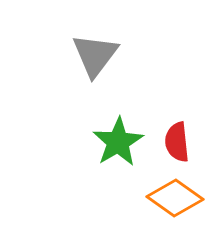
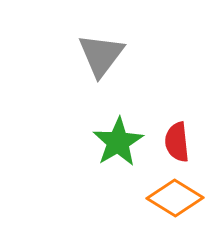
gray triangle: moved 6 px right
orange diamond: rotated 4 degrees counterclockwise
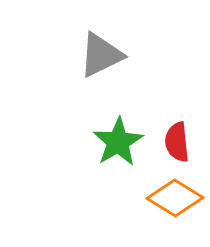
gray triangle: rotated 27 degrees clockwise
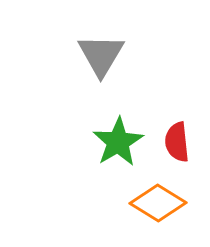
gray triangle: rotated 33 degrees counterclockwise
orange diamond: moved 17 px left, 5 px down
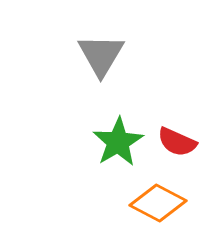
red semicircle: rotated 60 degrees counterclockwise
orange diamond: rotated 4 degrees counterclockwise
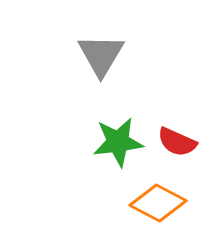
green star: rotated 24 degrees clockwise
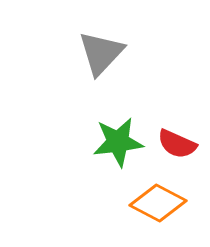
gray triangle: moved 2 px up; rotated 12 degrees clockwise
red semicircle: moved 2 px down
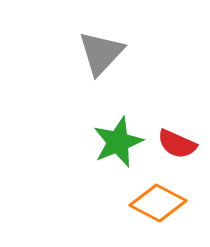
green star: rotated 15 degrees counterclockwise
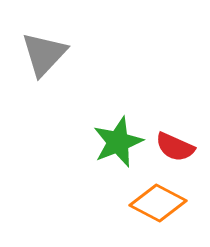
gray triangle: moved 57 px left, 1 px down
red semicircle: moved 2 px left, 3 px down
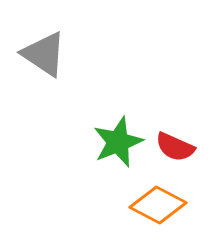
gray triangle: rotated 39 degrees counterclockwise
orange diamond: moved 2 px down
